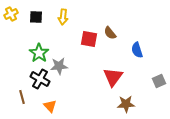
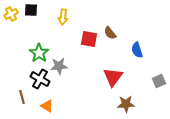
black square: moved 5 px left, 7 px up
orange triangle: moved 3 px left; rotated 16 degrees counterclockwise
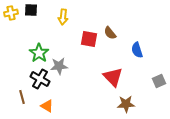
yellow cross: moved 1 px up; rotated 16 degrees clockwise
red triangle: rotated 20 degrees counterclockwise
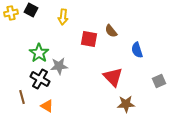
black square: rotated 24 degrees clockwise
brown semicircle: moved 1 px right, 2 px up
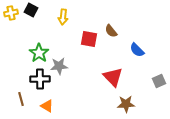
blue semicircle: rotated 28 degrees counterclockwise
black cross: rotated 30 degrees counterclockwise
brown line: moved 1 px left, 2 px down
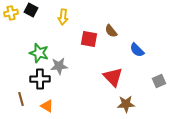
green star: rotated 18 degrees counterclockwise
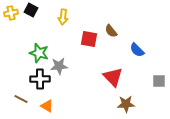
gray square: rotated 24 degrees clockwise
brown line: rotated 48 degrees counterclockwise
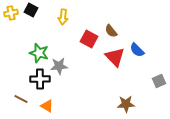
red square: rotated 18 degrees clockwise
red triangle: moved 2 px right, 20 px up
gray square: rotated 24 degrees counterclockwise
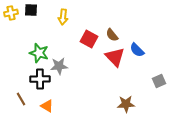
black square: rotated 24 degrees counterclockwise
brown semicircle: moved 1 px right, 4 px down
brown line: rotated 32 degrees clockwise
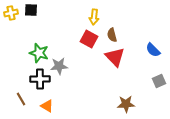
yellow arrow: moved 31 px right
brown semicircle: rotated 24 degrees clockwise
blue semicircle: moved 16 px right
